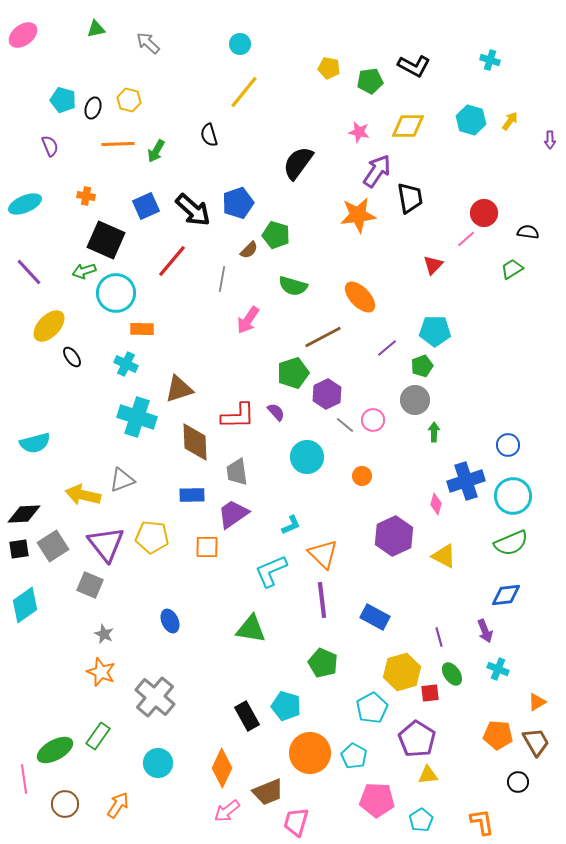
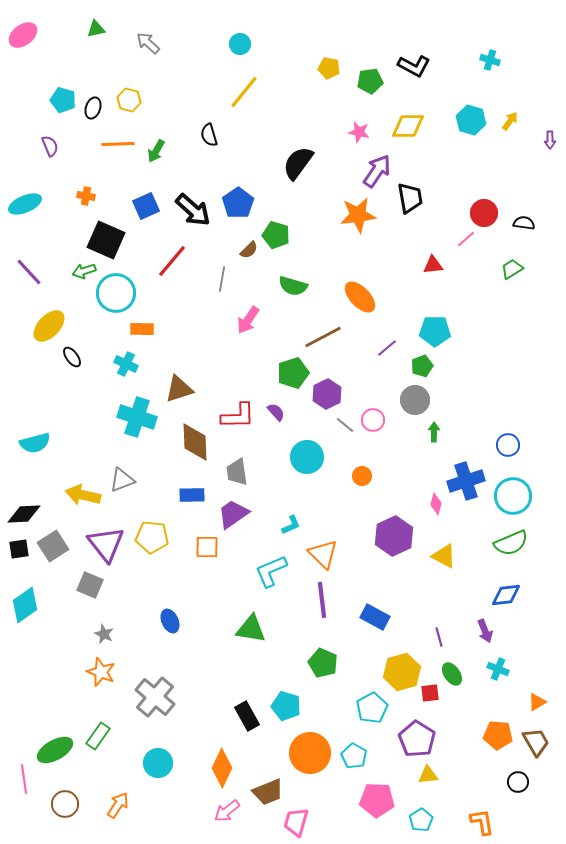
blue pentagon at (238, 203): rotated 16 degrees counterclockwise
black semicircle at (528, 232): moved 4 px left, 9 px up
red triangle at (433, 265): rotated 40 degrees clockwise
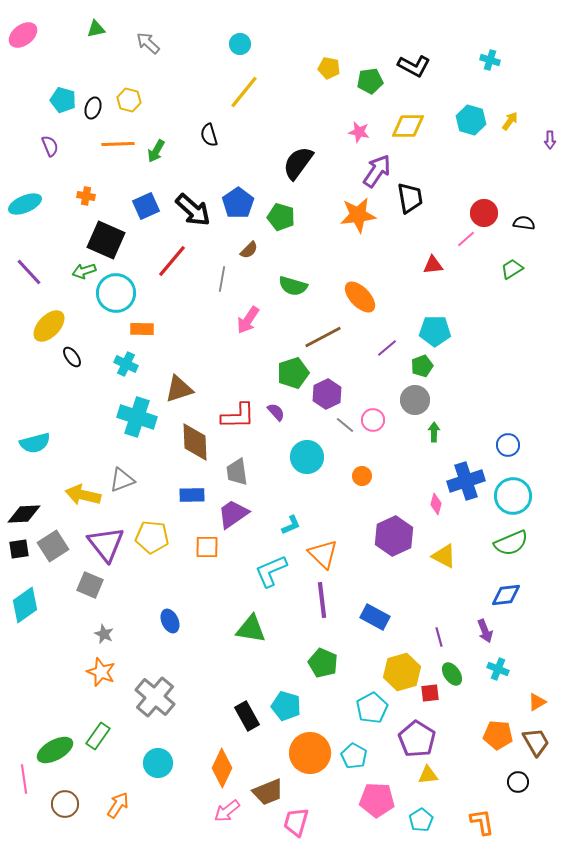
green pentagon at (276, 235): moved 5 px right, 18 px up
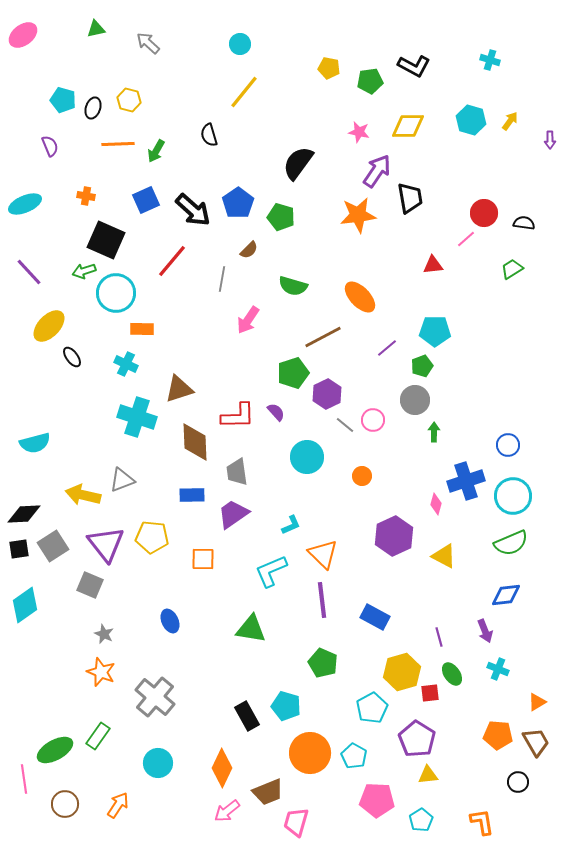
blue square at (146, 206): moved 6 px up
orange square at (207, 547): moved 4 px left, 12 px down
